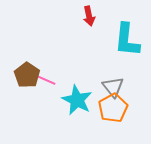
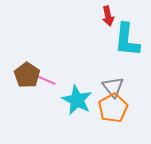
red arrow: moved 19 px right
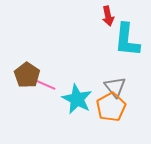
pink line: moved 5 px down
gray triangle: moved 2 px right
cyan star: moved 1 px up
orange pentagon: moved 2 px left, 1 px up
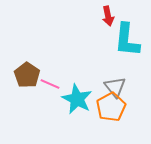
pink line: moved 4 px right, 1 px up
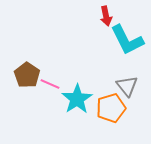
red arrow: moved 2 px left
cyan L-shape: rotated 33 degrees counterclockwise
gray triangle: moved 12 px right, 1 px up
cyan star: rotated 12 degrees clockwise
orange pentagon: moved 1 px down; rotated 12 degrees clockwise
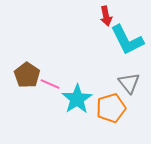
gray triangle: moved 2 px right, 3 px up
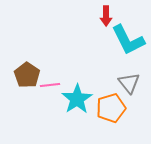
red arrow: rotated 12 degrees clockwise
cyan L-shape: moved 1 px right
pink line: moved 1 px down; rotated 30 degrees counterclockwise
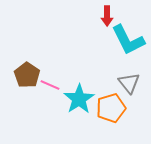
red arrow: moved 1 px right
pink line: rotated 30 degrees clockwise
cyan star: moved 2 px right
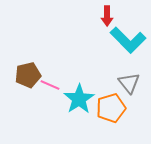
cyan L-shape: rotated 18 degrees counterclockwise
brown pentagon: moved 1 px right; rotated 25 degrees clockwise
